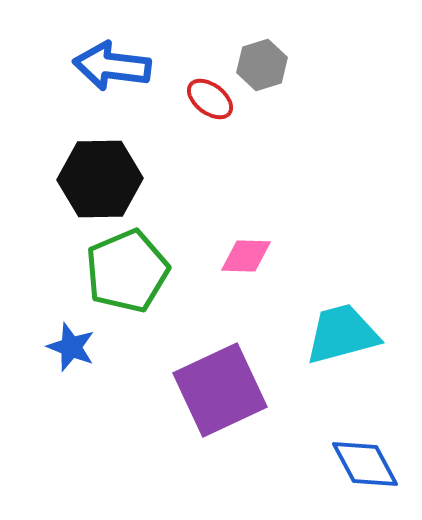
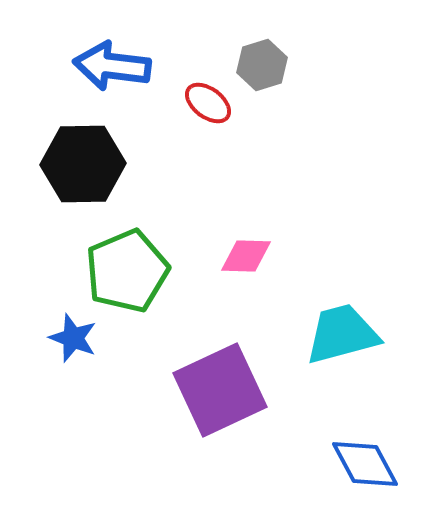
red ellipse: moved 2 px left, 4 px down
black hexagon: moved 17 px left, 15 px up
blue star: moved 2 px right, 9 px up
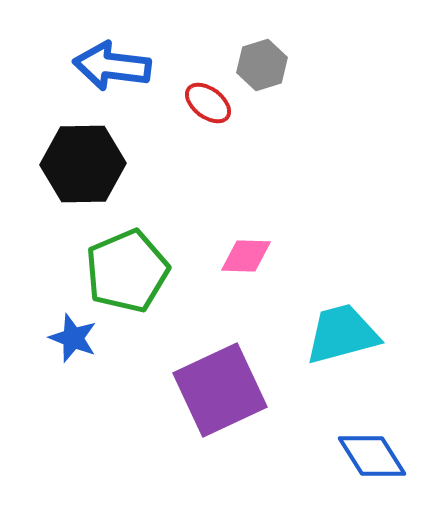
blue diamond: moved 7 px right, 8 px up; rotated 4 degrees counterclockwise
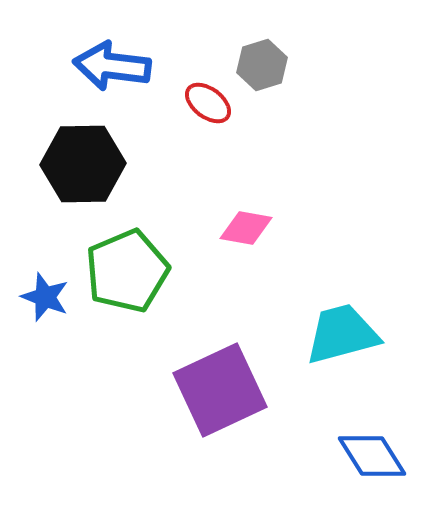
pink diamond: moved 28 px up; rotated 8 degrees clockwise
blue star: moved 28 px left, 41 px up
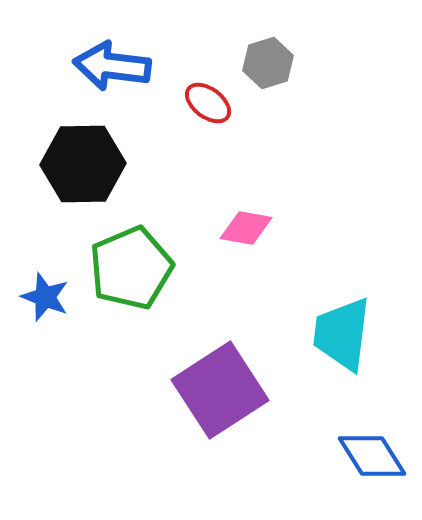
gray hexagon: moved 6 px right, 2 px up
green pentagon: moved 4 px right, 3 px up
cyan trapezoid: rotated 68 degrees counterclockwise
purple square: rotated 8 degrees counterclockwise
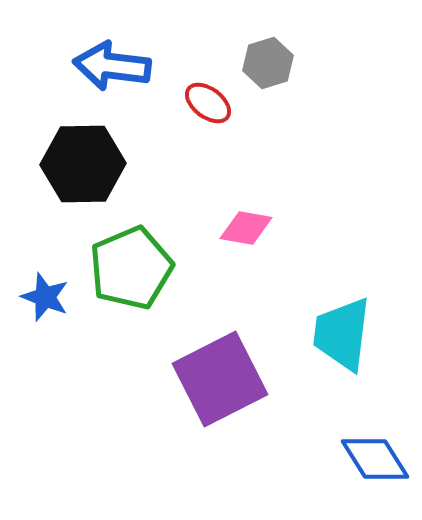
purple square: moved 11 px up; rotated 6 degrees clockwise
blue diamond: moved 3 px right, 3 px down
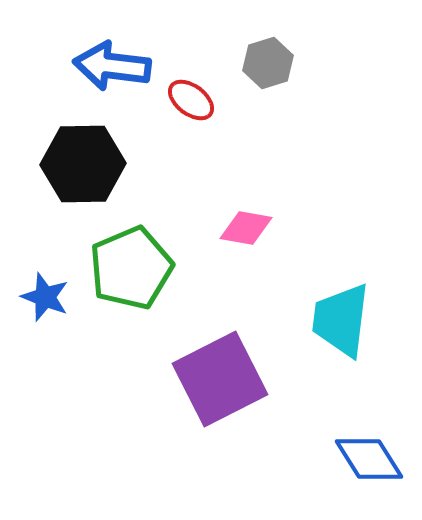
red ellipse: moved 17 px left, 3 px up
cyan trapezoid: moved 1 px left, 14 px up
blue diamond: moved 6 px left
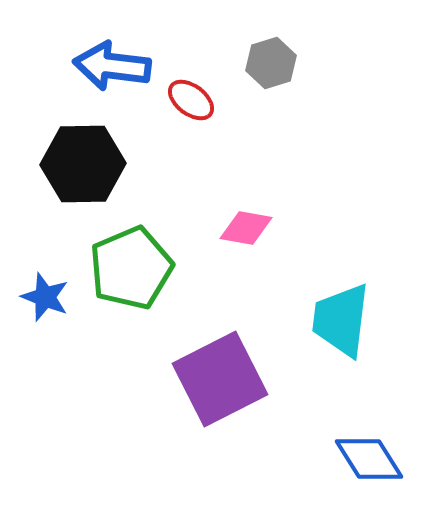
gray hexagon: moved 3 px right
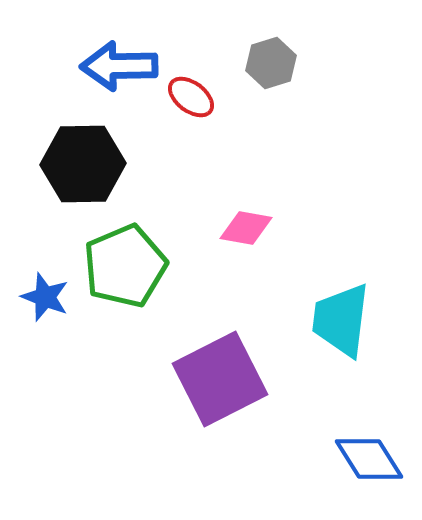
blue arrow: moved 7 px right; rotated 8 degrees counterclockwise
red ellipse: moved 3 px up
green pentagon: moved 6 px left, 2 px up
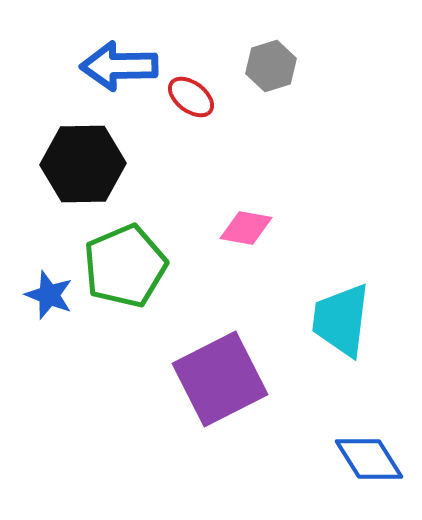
gray hexagon: moved 3 px down
blue star: moved 4 px right, 2 px up
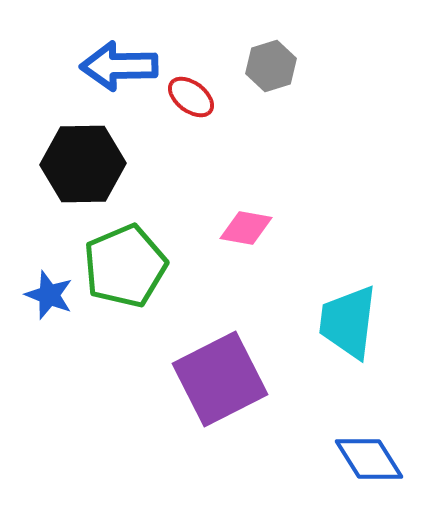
cyan trapezoid: moved 7 px right, 2 px down
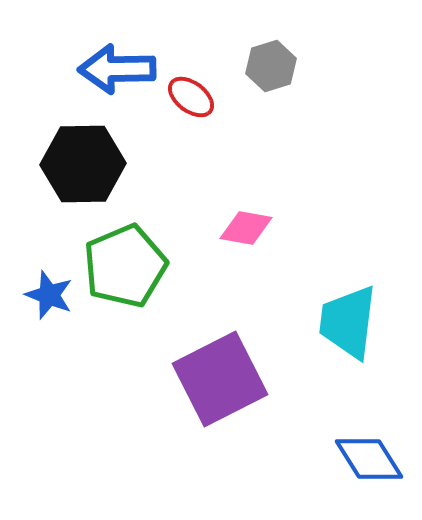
blue arrow: moved 2 px left, 3 px down
